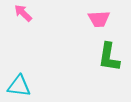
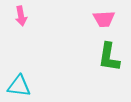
pink arrow: moved 2 px left, 3 px down; rotated 144 degrees counterclockwise
pink trapezoid: moved 5 px right
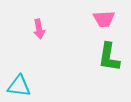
pink arrow: moved 18 px right, 13 px down
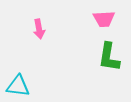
cyan triangle: moved 1 px left
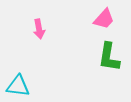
pink trapezoid: rotated 45 degrees counterclockwise
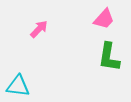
pink arrow: rotated 126 degrees counterclockwise
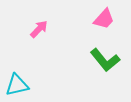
green L-shape: moved 4 px left, 3 px down; rotated 48 degrees counterclockwise
cyan triangle: moved 1 px left, 1 px up; rotated 20 degrees counterclockwise
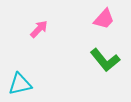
cyan triangle: moved 3 px right, 1 px up
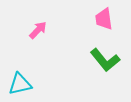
pink trapezoid: rotated 130 degrees clockwise
pink arrow: moved 1 px left, 1 px down
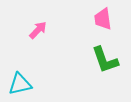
pink trapezoid: moved 1 px left
green L-shape: rotated 20 degrees clockwise
